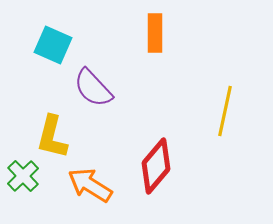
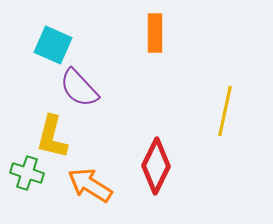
purple semicircle: moved 14 px left
red diamond: rotated 14 degrees counterclockwise
green cross: moved 4 px right, 3 px up; rotated 28 degrees counterclockwise
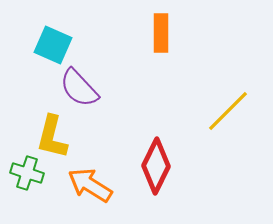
orange rectangle: moved 6 px right
yellow line: moved 3 px right; rotated 33 degrees clockwise
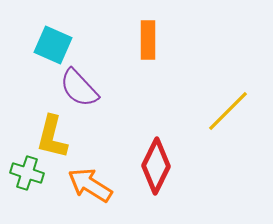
orange rectangle: moved 13 px left, 7 px down
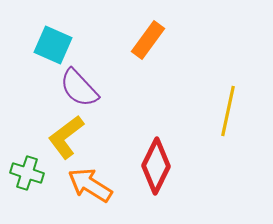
orange rectangle: rotated 36 degrees clockwise
yellow line: rotated 33 degrees counterclockwise
yellow L-shape: moved 14 px right; rotated 39 degrees clockwise
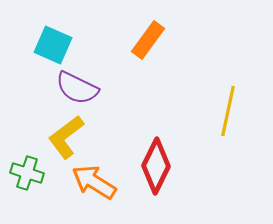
purple semicircle: moved 2 px left; rotated 21 degrees counterclockwise
orange arrow: moved 4 px right, 3 px up
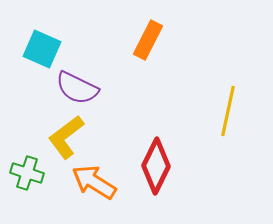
orange rectangle: rotated 9 degrees counterclockwise
cyan square: moved 11 px left, 4 px down
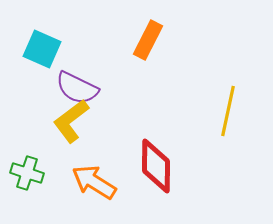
yellow L-shape: moved 5 px right, 16 px up
red diamond: rotated 26 degrees counterclockwise
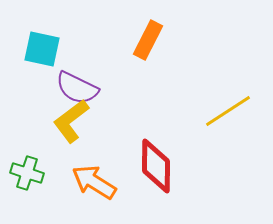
cyan square: rotated 12 degrees counterclockwise
yellow line: rotated 45 degrees clockwise
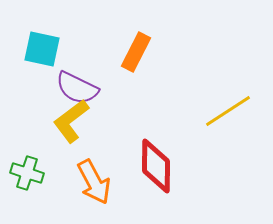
orange rectangle: moved 12 px left, 12 px down
orange arrow: rotated 150 degrees counterclockwise
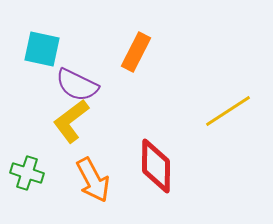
purple semicircle: moved 3 px up
orange arrow: moved 1 px left, 2 px up
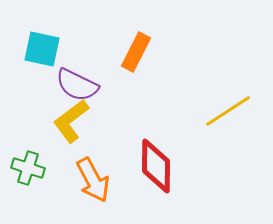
green cross: moved 1 px right, 5 px up
